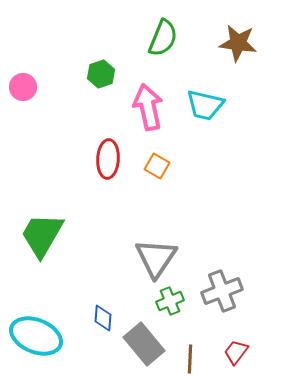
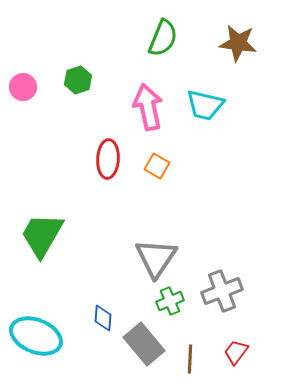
green hexagon: moved 23 px left, 6 px down
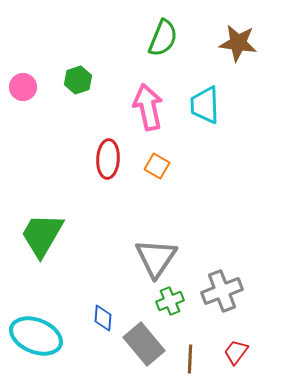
cyan trapezoid: rotated 75 degrees clockwise
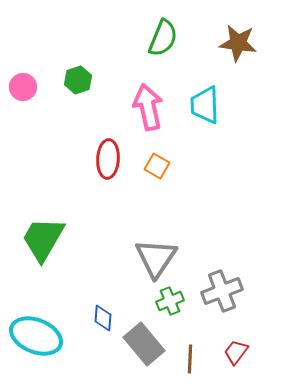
green trapezoid: moved 1 px right, 4 px down
